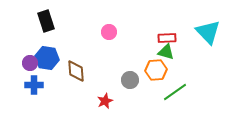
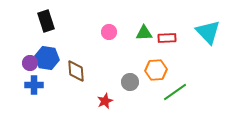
green triangle: moved 22 px left, 19 px up; rotated 18 degrees counterclockwise
gray circle: moved 2 px down
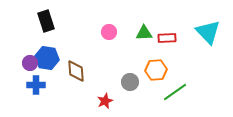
blue cross: moved 2 px right
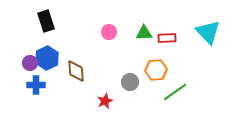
blue hexagon: rotated 25 degrees clockwise
